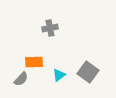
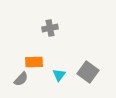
cyan triangle: rotated 16 degrees counterclockwise
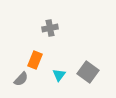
orange rectangle: moved 1 px right, 2 px up; rotated 66 degrees counterclockwise
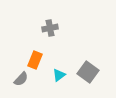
cyan triangle: rotated 16 degrees clockwise
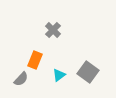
gray cross: moved 3 px right, 2 px down; rotated 35 degrees counterclockwise
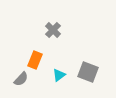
gray square: rotated 15 degrees counterclockwise
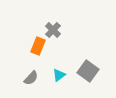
orange rectangle: moved 3 px right, 14 px up
gray square: moved 1 px up; rotated 15 degrees clockwise
gray semicircle: moved 10 px right, 1 px up
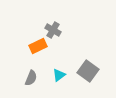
gray cross: rotated 14 degrees counterclockwise
orange rectangle: rotated 42 degrees clockwise
gray semicircle: rotated 21 degrees counterclockwise
